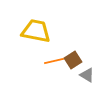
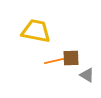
brown square: moved 2 px left, 2 px up; rotated 30 degrees clockwise
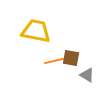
brown square: rotated 12 degrees clockwise
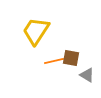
yellow trapezoid: rotated 68 degrees counterclockwise
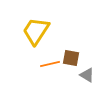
orange line: moved 4 px left, 3 px down
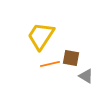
yellow trapezoid: moved 5 px right, 5 px down
gray triangle: moved 1 px left, 1 px down
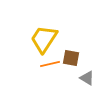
yellow trapezoid: moved 3 px right, 3 px down
gray triangle: moved 1 px right, 2 px down
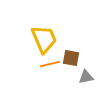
yellow trapezoid: rotated 124 degrees clockwise
gray triangle: moved 1 px left, 1 px up; rotated 42 degrees counterclockwise
